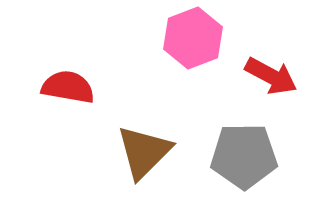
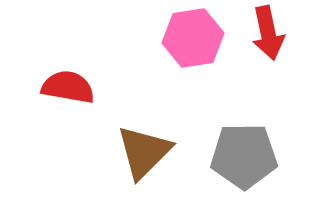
pink hexagon: rotated 12 degrees clockwise
red arrow: moved 3 px left, 43 px up; rotated 50 degrees clockwise
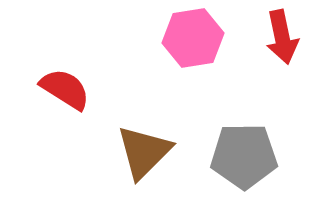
red arrow: moved 14 px right, 4 px down
red semicircle: moved 3 px left, 2 px down; rotated 22 degrees clockwise
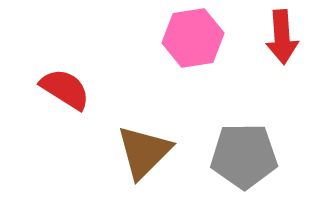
red arrow: rotated 8 degrees clockwise
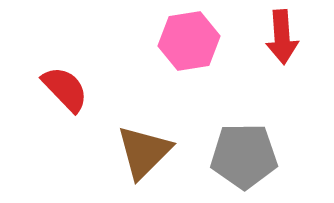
pink hexagon: moved 4 px left, 3 px down
red semicircle: rotated 14 degrees clockwise
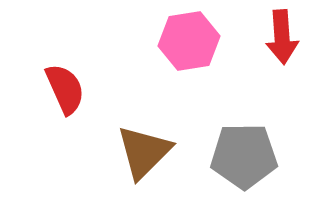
red semicircle: rotated 20 degrees clockwise
